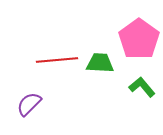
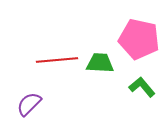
pink pentagon: rotated 24 degrees counterclockwise
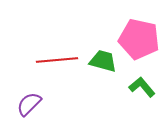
green trapezoid: moved 3 px right, 2 px up; rotated 12 degrees clockwise
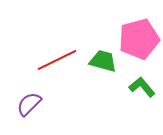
pink pentagon: rotated 27 degrees counterclockwise
red line: rotated 21 degrees counterclockwise
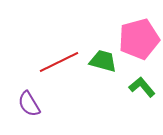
red line: moved 2 px right, 2 px down
purple semicircle: rotated 76 degrees counterclockwise
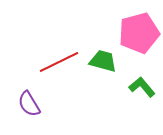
pink pentagon: moved 6 px up
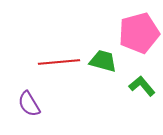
red line: rotated 21 degrees clockwise
green L-shape: moved 1 px up
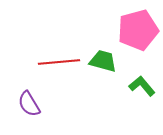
pink pentagon: moved 1 px left, 3 px up
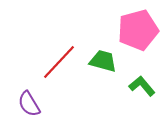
red line: rotated 42 degrees counterclockwise
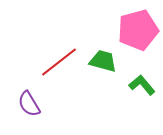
red line: rotated 9 degrees clockwise
green L-shape: moved 1 px up
